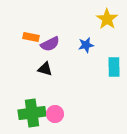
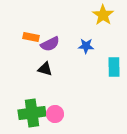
yellow star: moved 4 px left, 4 px up
blue star: moved 1 px down; rotated 14 degrees clockwise
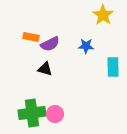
cyan rectangle: moved 1 px left
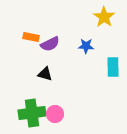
yellow star: moved 1 px right, 2 px down
black triangle: moved 5 px down
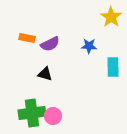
yellow star: moved 7 px right
orange rectangle: moved 4 px left, 1 px down
blue star: moved 3 px right
pink circle: moved 2 px left, 2 px down
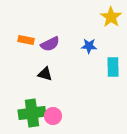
orange rectangle: moved 1 px left, 2 px down
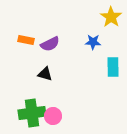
blue star: moved 4 px right, 4 px up
